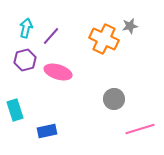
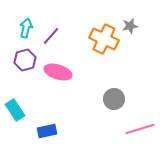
cyan rectangle: rotated 15 degrees counterclockwise
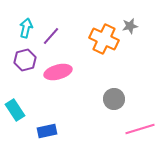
pink ellipse: rotated 32 degrees counterclockwise
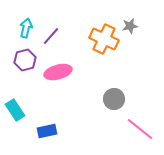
pink line: rotated 56 degrees clockwise
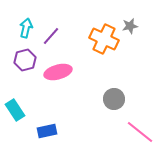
pink line: moved 3 px down
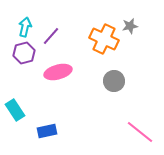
cyan arrow: moved 1 px left, 1 px up
purple hexagon: moved 1 px left, 7 px up
gray circle: moved 18 px up
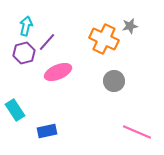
cyan arrow: moved 1 px right, 1 px up
purple line: moved 4 px left, 6 px down
pink ellipse: rotated 8 degrees counterclockwise
pink line: moved 3 px left; rotated 16 degrees counterclockwise
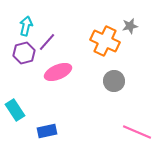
orange cross: moved 1 px right, 2 px down
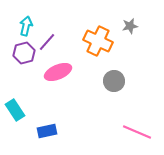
orange cross: moved 7 px left
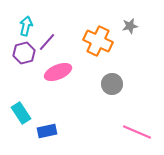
gray circle: moved 2 px left, 3 px down
cyan rectangle: moved 6 px right, 3 px down
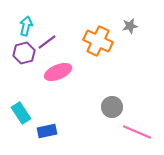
purple line: rotated 12 degrees clockwise
gray circle: moved 23 px down
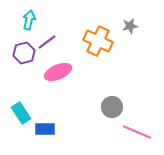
cyan arrow: moved 3 px right, 6 px up
blue rectangle: moved 2 px left, 2 px up; rotated 12 degrees clockwise
